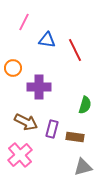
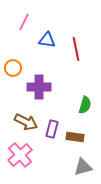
red line: moved 1 px right, 1 px up; rotated 15 degrees clockwise
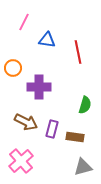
red line: moved 2 px right, 3 px down
pink cross: moved 1 px right, 6 px down
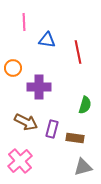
pink line: rotated 30 degrees counterclockwise
brown rectangle: moved 1 px down
pink cross: moved 1 px left
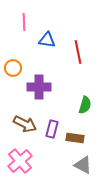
brown arrow: moved 1 px left, 2 px down
gray triangle: moved 2 px up; rotated 42 degrees clockwise
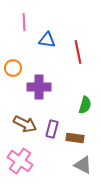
pink cross: rotated 15 degrees counterclockwise
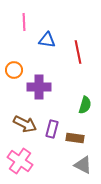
orange circle: moved 1 px right, 2 px down
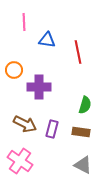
brown rectangle: moved 6 px right, 6 px up
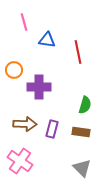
pink line: rotated 12 degrees counterclockwise
brown arrow: rotated 25 degrees counterclockwise
gray triangle: moved 1 px left, 3 px down; rotated 18 degrees clockwise
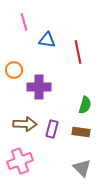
pink cross: rotated 35 degrees clockwise
